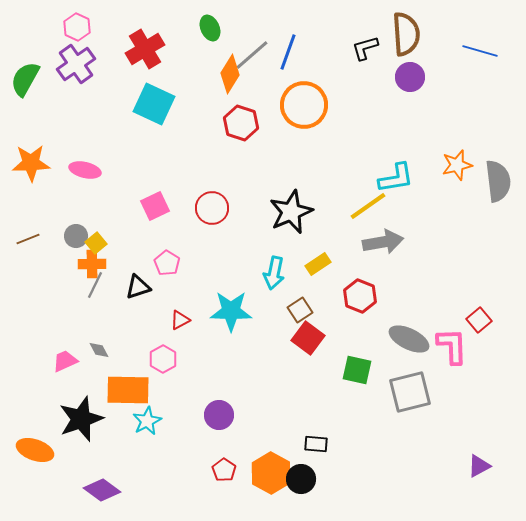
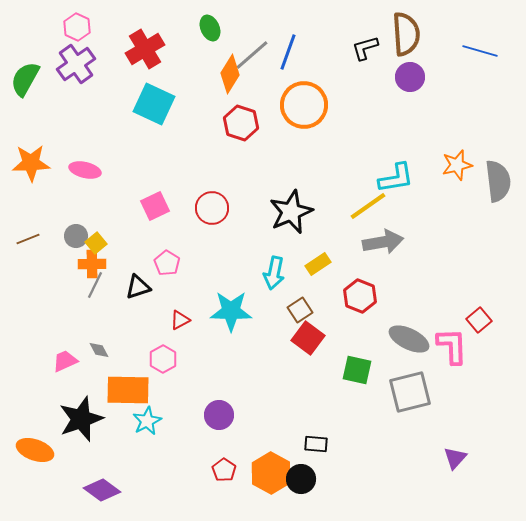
purple triangle at (479, 466): moved 24 px left, 8 px up; rotated 20 degrees counterclockwise
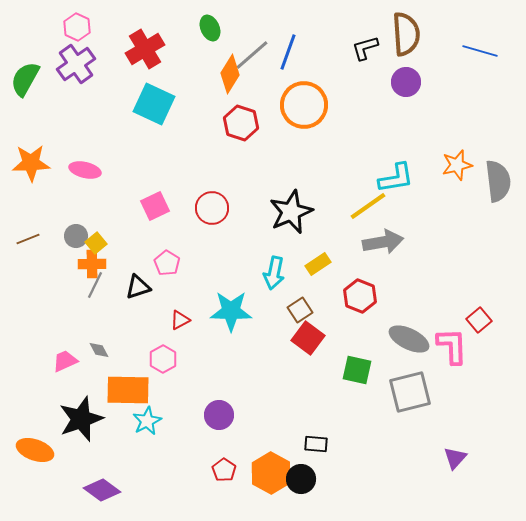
purple circle at (410, 77): moved 4 px left, 5 px down
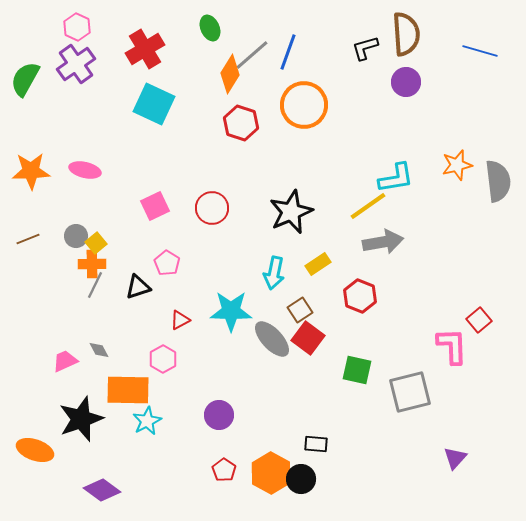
orange star at (31, 163): moved 8 px down
gray ellipse at (409, 339): moved 137 px left; rotated 21 degrees clockwise
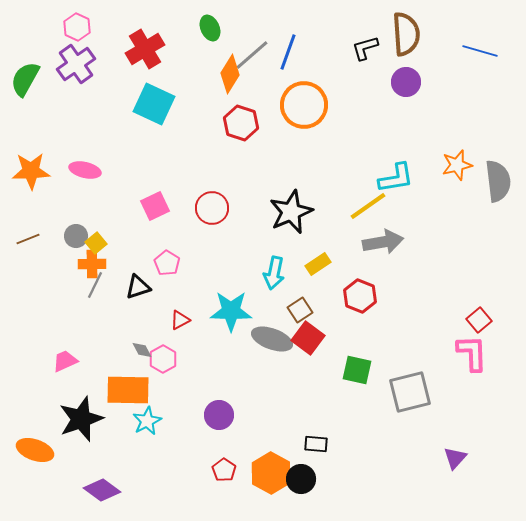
gray ellipse at (272, 339): rotated 27 degrees counterclockwise
pink L-shape at (452, 346): moved 20 px right, 7 px down
gray diamond at (99, 350): moved 43 px right
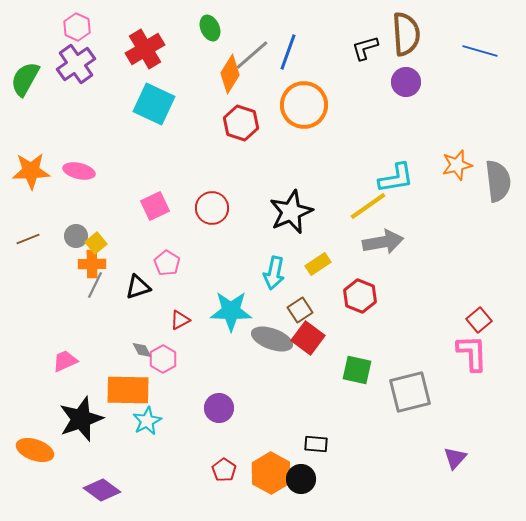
pink ellipse at (85, 170): moved 6 px left, 1 px down
purple circle at (219, 415): moved 7 px up
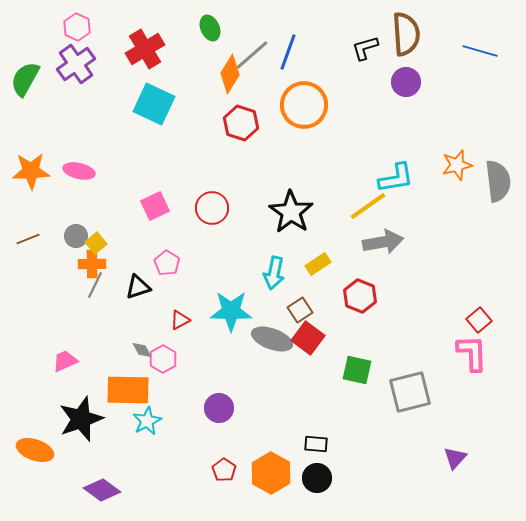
black star at (291, 212): rotated 15 degrees counterclockwise
black circle at (301, 479): moved 16 px right, 1 px up
